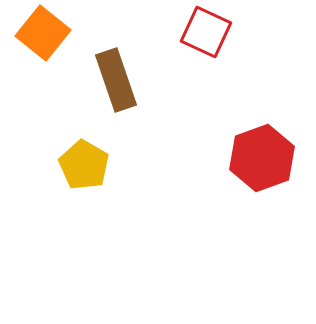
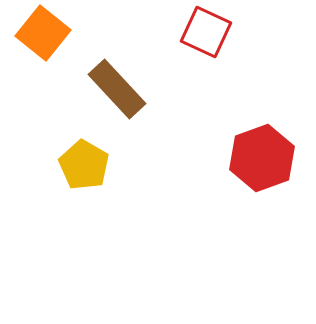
brown rectangle: moved 1 px right, 9 px down; rotated 24 degrees counterclockwise
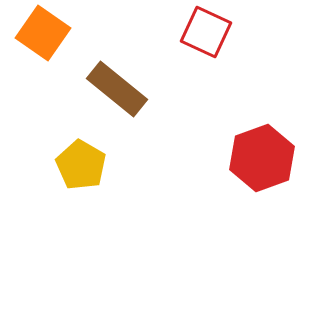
orange square: rotated 4 degrees counterclockwise
brown rectangle: rotated 8 degrees counterclockwise
yellow pentagon: moved 3 px left
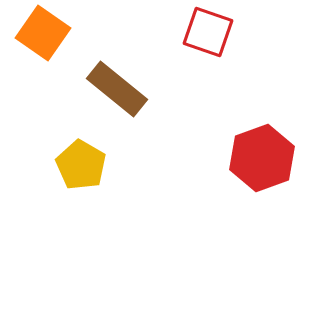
red square: moved 2 px right; rotated 6 degrees counterclockwise
